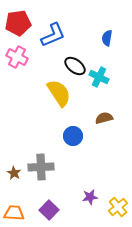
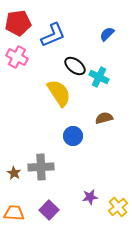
blue semicircle: moved 4 px up; rotated 35 degrees clockwise
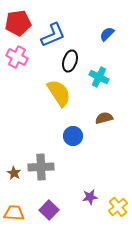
black ellipse: moved 5 px left, 5 px up; rotated 70 degrees clockwise
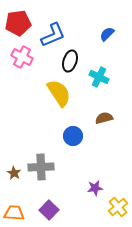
pink cross: moved 5 px right
purple star: moved 5 px right, 9 px up
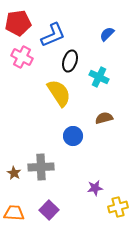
yellow cross: rotated 24 degrees clockwise
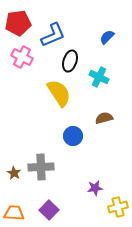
blue semicircle: moved 3 px down
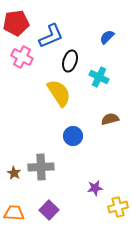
red pentagon: moved 2 px left
blue L-shape: moved 2 px left, 1 px down
brown semicircle: moved 6 px right, 1 px down
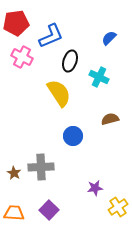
blue semicircle: moved 2 px right, 1 px down
yellow cross: rotated 18 degrees counterclockwise
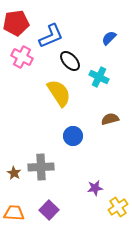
black ellipse: rotated 60 degrees counterclockwise
